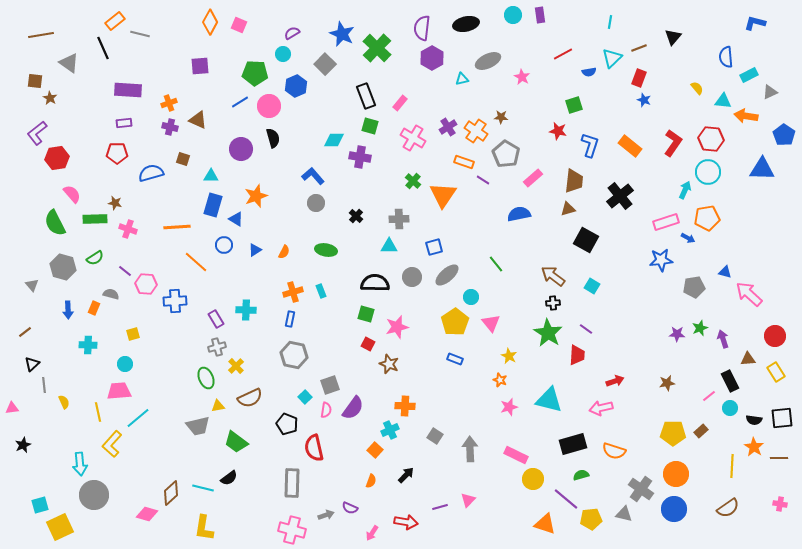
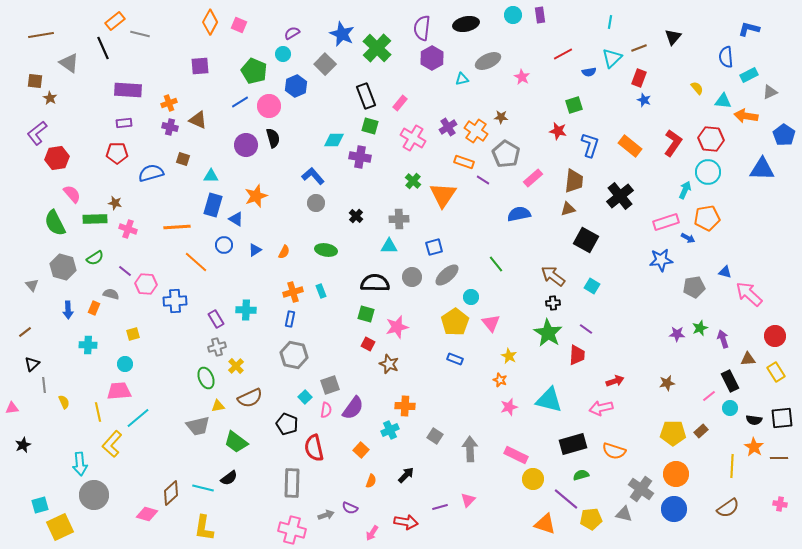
blue L-shape at (755, 23): moved 6 px left, 6 px down
green pentagon at (255, 73): moved 1 px left, 2 px up; rotated 20 degrees clockwise
purple circle at (241, 149): moved 5 px right, 4 px up
orange square at (375, 450): moved 14 px left
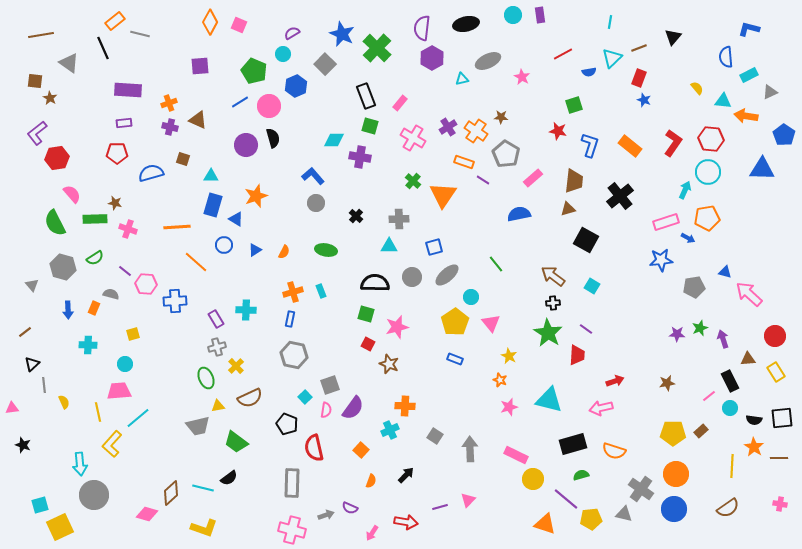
black star at (23, 445): rotated 28 degrees counterclockwise
yellow L-shape at (204, 528): rotated 80 degrees counterclockwise
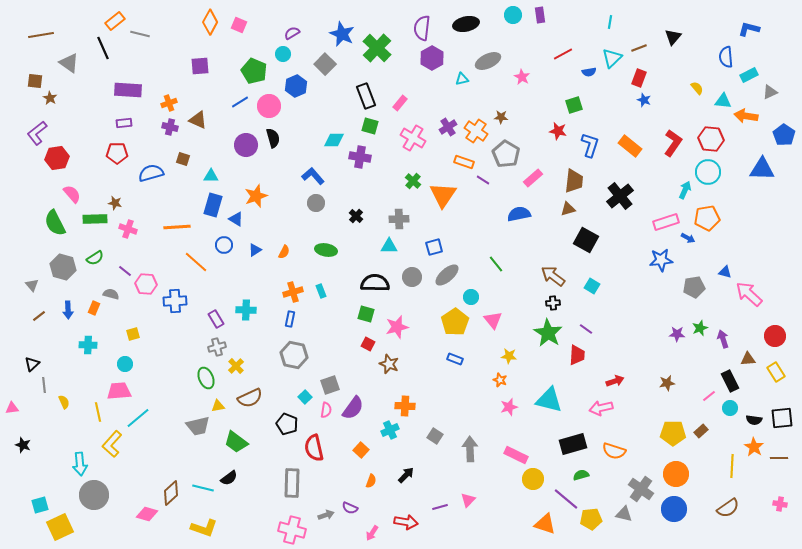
pink triangle at (491, 323): moved 2 px right, 3 px up
brown line at (25, 332): moved 14 px right, 16 px up
yellow star at (509, 356): rotated 21 degrees counterclockwise
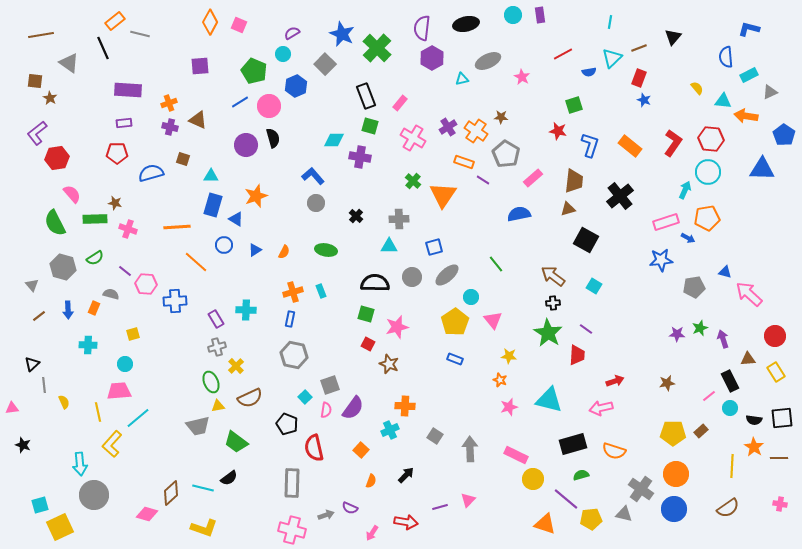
cyan square at (592, 286): moved 2 px right
green ellipse at (206, 378): moved 5 px right, 4 px down
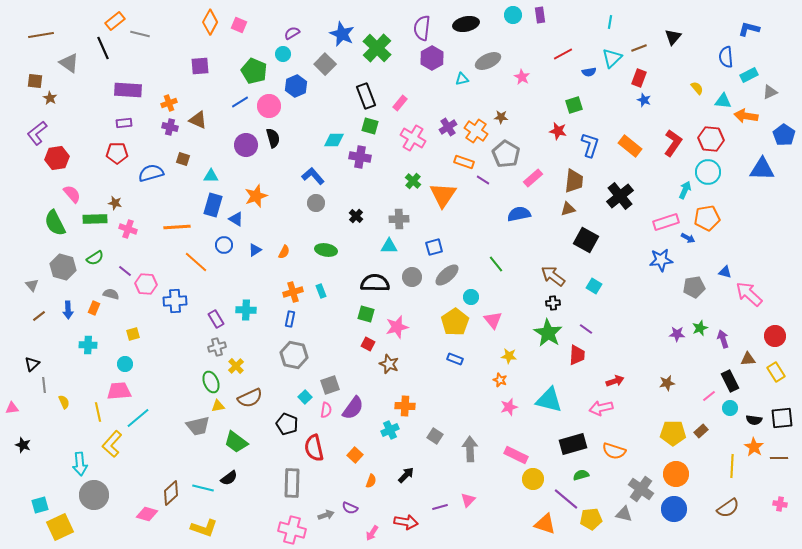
orange square at (361, 450): moved 6 px left, 5 px down
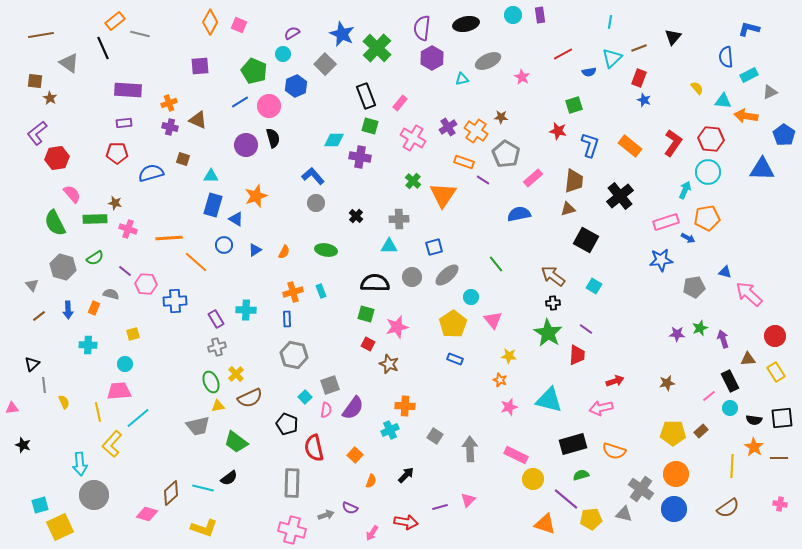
orange line at (177, 227): moved 8 px left, 11 px down
blue rectangle at (290, 319): moved 3 px left; rotated 14 degrees counterclockwise
yellow pentagon at (455, 322): moved 2 px left, 2 px down
yellow cross at (236, 366): moved 8 px down
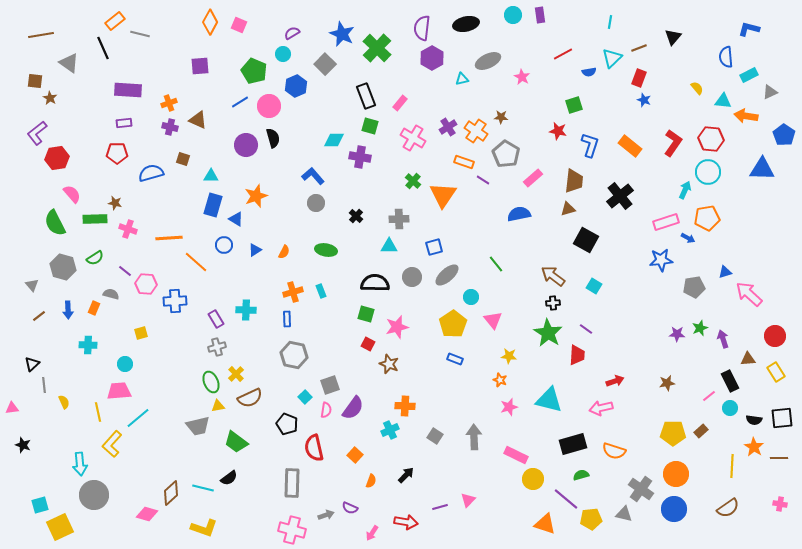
blue triangle at (725, 272): rotated 32 degrees counterclockwise
yellow square at (133, 334): moved 8 px right, 1 px up
gray arrow at (470, 449): moved 4 px right, 12 px up
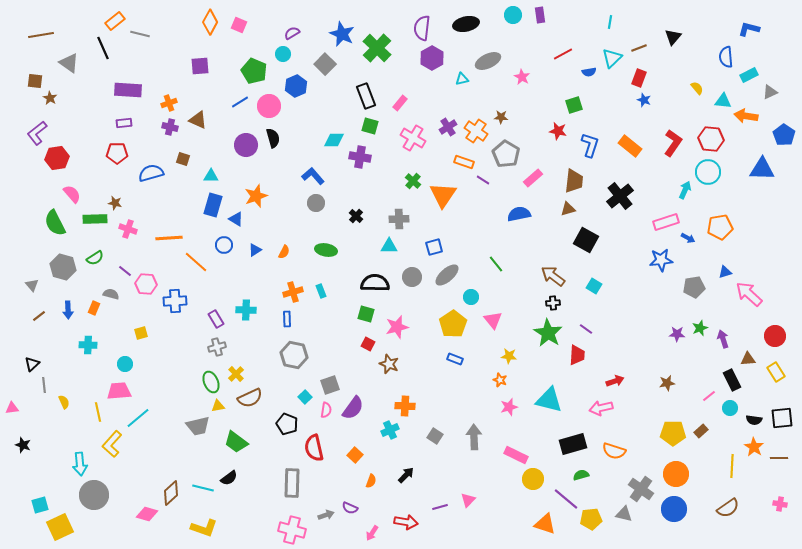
orange pentagon at (707, 218): moved 13 px right, 9 px down
black rectangle at (730, 381): moved 2 px right, 1 px up
